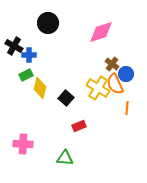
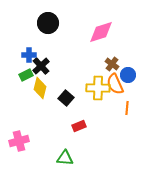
black cross: moved 27 px right, 20 px down; rotated 18 degrees clockwise
blue circle: moved 2 px right, 1 px down
yellow cross: rotated 30 degrees counterclockwise
pink cross: moved 4 px left, 3 px up; rotated 18 degrees counterclockwise
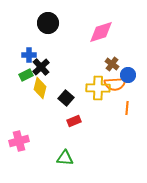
black cross: moved 1 px down
orange semicircle: rotated 70 degrees counterclockwise
red rectangle: moved 5 px left, 5 px up
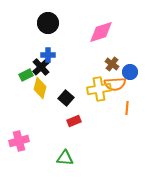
blue cross: moved 19 px right
blue circle: moved 2 px right, 3 px up
yellow cross: moved 1 px right, 1 px down; rotated 10 degrees counterclockwise
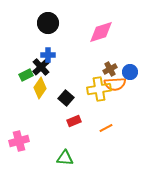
brown cross: moved 2 px left, 5 px down; rotated 24 degrees clockwise
yellow diamond: rotated 20 degrees clockwise
orange line: moved 21 px left, 20 px down; rotated 56 degrees clockwise
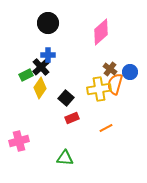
pink diamond: rotated 24 degrees counterclockwise
brown cross: rotated 24 degrees counterclockwise
orange semicircle: rotated 110 degrees clockwise
red rectangle: moved 2 px left, 3 px up
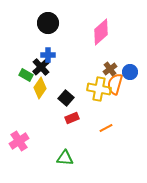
brown cross: rotated 16 degrees clockwise
green rectangle: rotated 56 degrees clockwise
yellow cross: rotated 20 degrees clockwise
pink cross: rotated 18 degrees counterclockwise
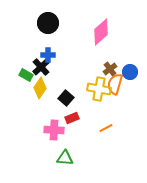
pink cross: moved 35 px right, 11 px up; rotated 36 degrees clockwise
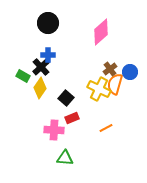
green rectangle: moved 3 px left, 1 px down
yellow cross: rotated 15 degrees clockwise
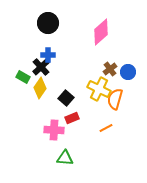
blue circle: moved 2 px left
green rectangle: moved 1 px down
orange semicircle: moved 15 px down
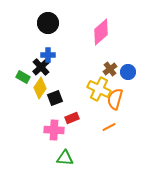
black square: moved 11 px left; rotated 28 degrees clockwise
orange line: moved 3 px right, 1 px up
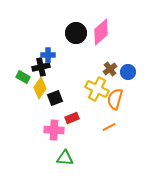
black circle: moved 28 px right, 10 px down
black cross: rotated 30 degrees clockwise
yellow cross: moved 2 px left
